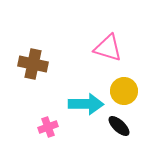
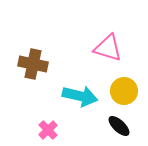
cyan arrow: moved 6 px left, 8 px up; rotated 12 degrees clockwise
pink cross: moved 3 px down; rotated 24 degrees counterclockwise
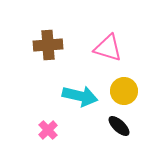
brown cross: moved 15 px right, 19 px up; rotated 16 degrees counterclockwise
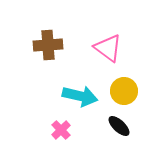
pink triangle: rotated 20 degrees clockwise
pink cross: moved 13 px right
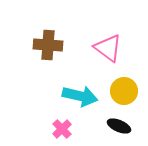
brown cross: rotated 8 degrees clockwise
black ellipse: rotated 20 degrees counterclockwise
pink cross: moved 1 px right, 1 px up
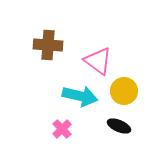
pink triangle: moved 10 px left, 13 px down
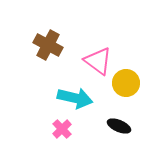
brown cross: rotated 24 degrees clockwise
yellow circle: moved 2 px right, 8 px up
cyan arrow: moved 5 px left, 2 px down
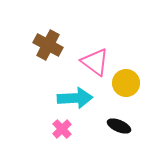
pink triangle: moved 3 px left, 1 px down
cyan arrow: rotated 16 degrees counterclockwise
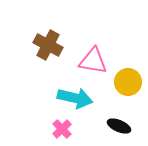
pink triangle: moved 2 px left, 1 px up; rotated 28 degrees counterclockwise
yellow circle: moved 2 px right, 1 px up
cyan arrow: rotated 16 degrees clockwise
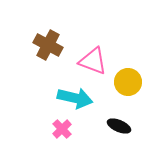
pink triangle: rotated 12 degrees clockwise
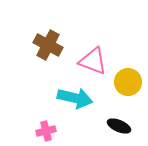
pink cross: moved 16 px left, 2 px down; rotated 30 degrees clockwise
